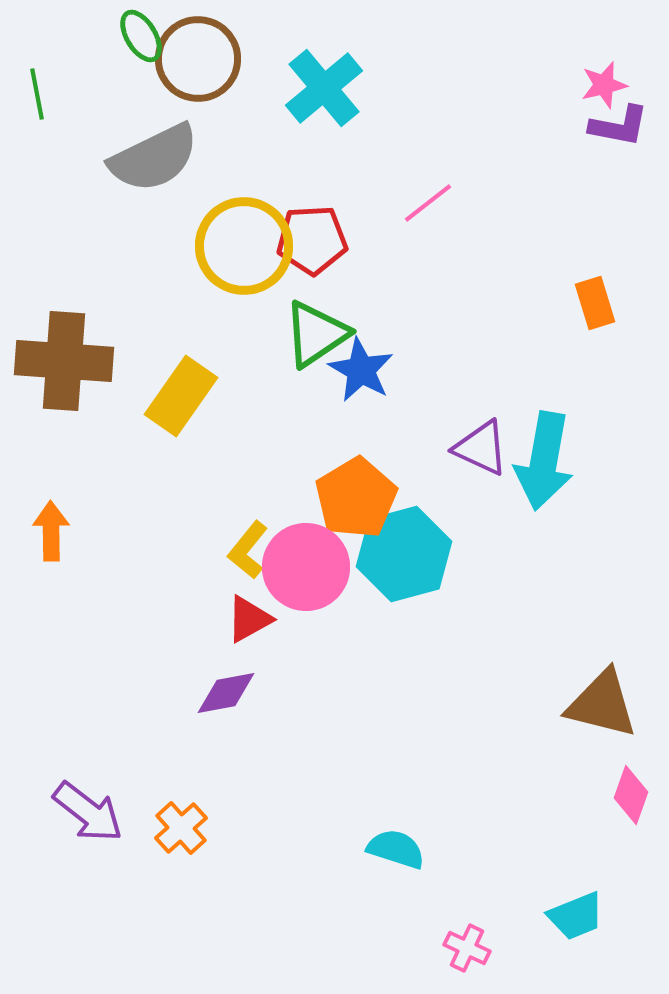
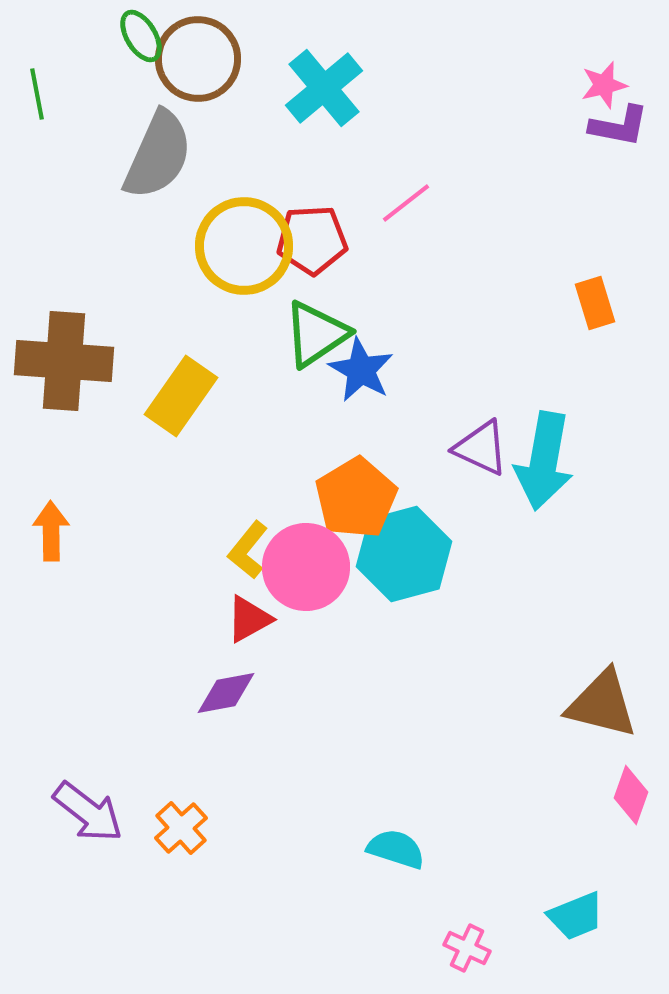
gray semicircle: moved 4 px right, 3 px up; rotated 40 degrees counterclockwise
pink line: moved 22 px left
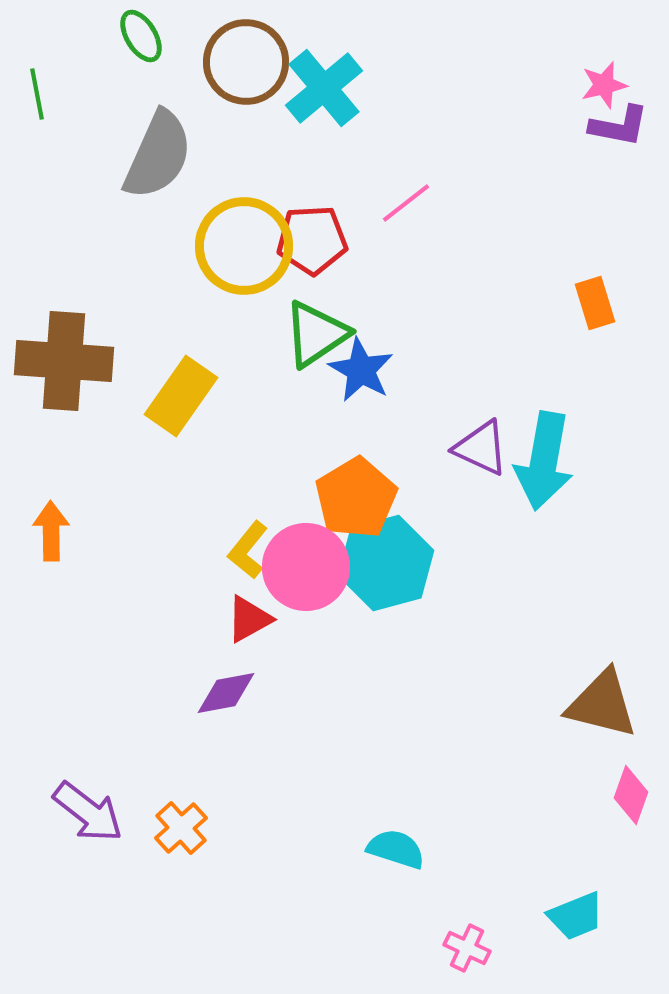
brown circle: moved 48 px right, 3 px down
cyan hexagon: moved 18 px left, 9 px down
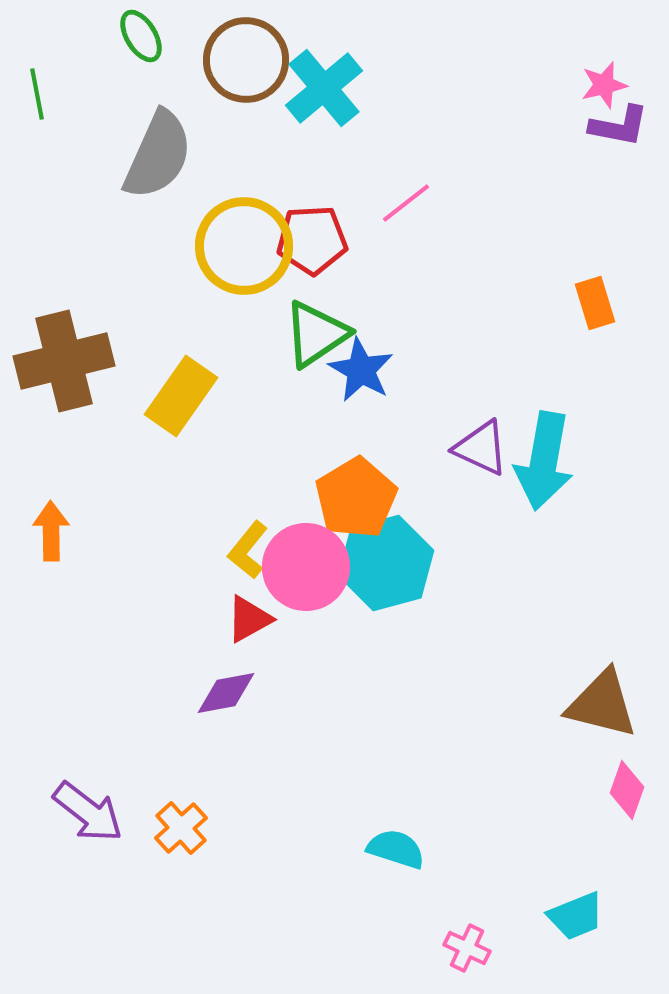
brown circle: moved 2 px up
brown cross: rotated 18 degrees counterclockwise
pink diamond: moved 4 px left, 5 px up
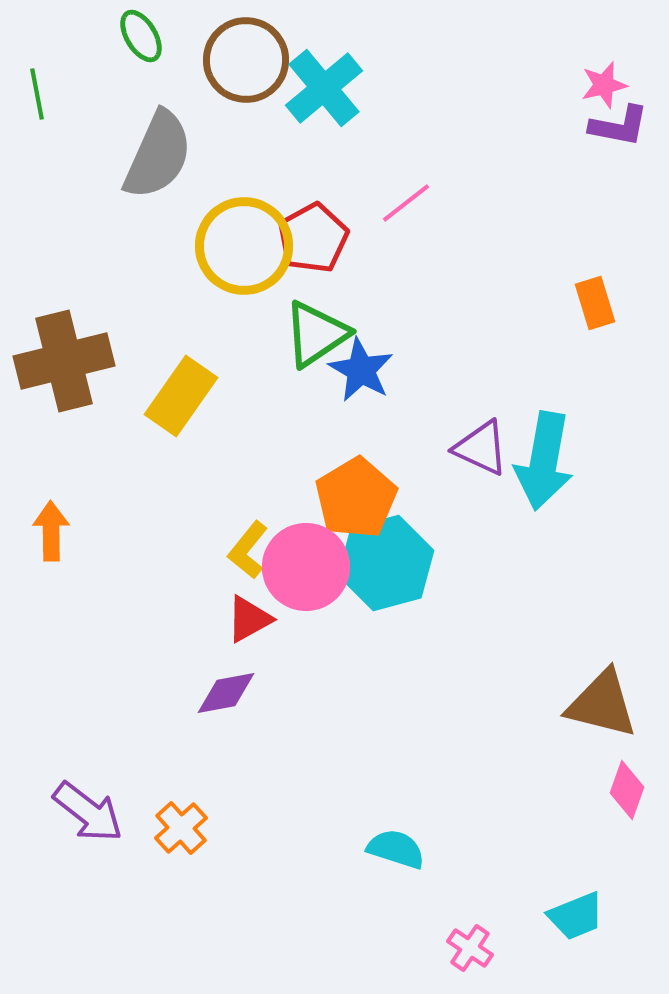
red pentagon: moved 1 px right, 2 px up; rotated 26 degrees counterclockwise
pink cross: moved 3 px right; rotated 9 degrees clockwise
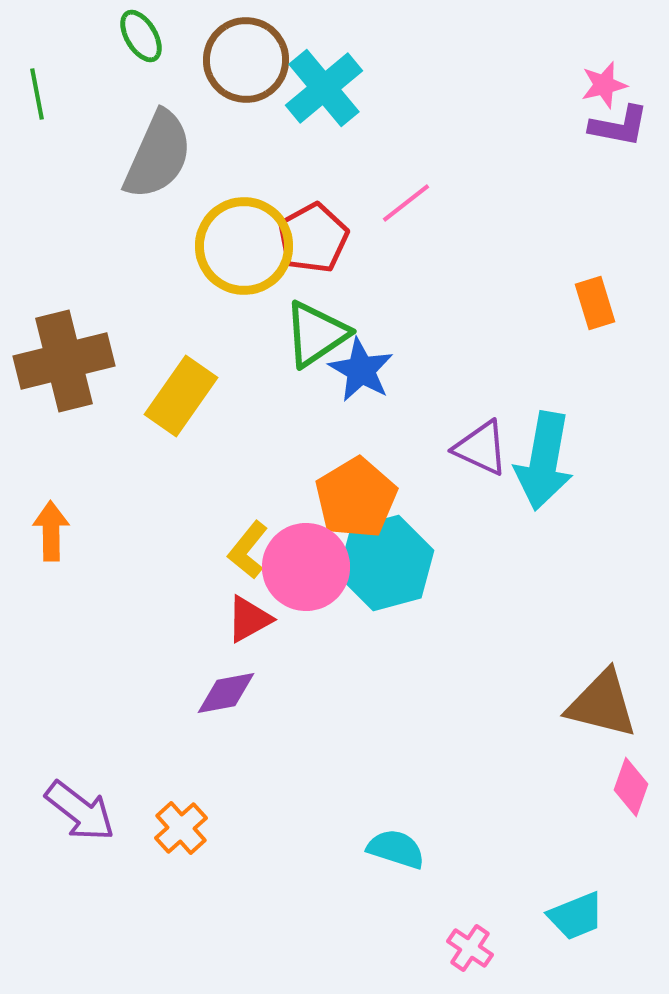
pink diamond: moved 4 px right, 3 px up
purple arrow: moved 8 px left, 1 px up
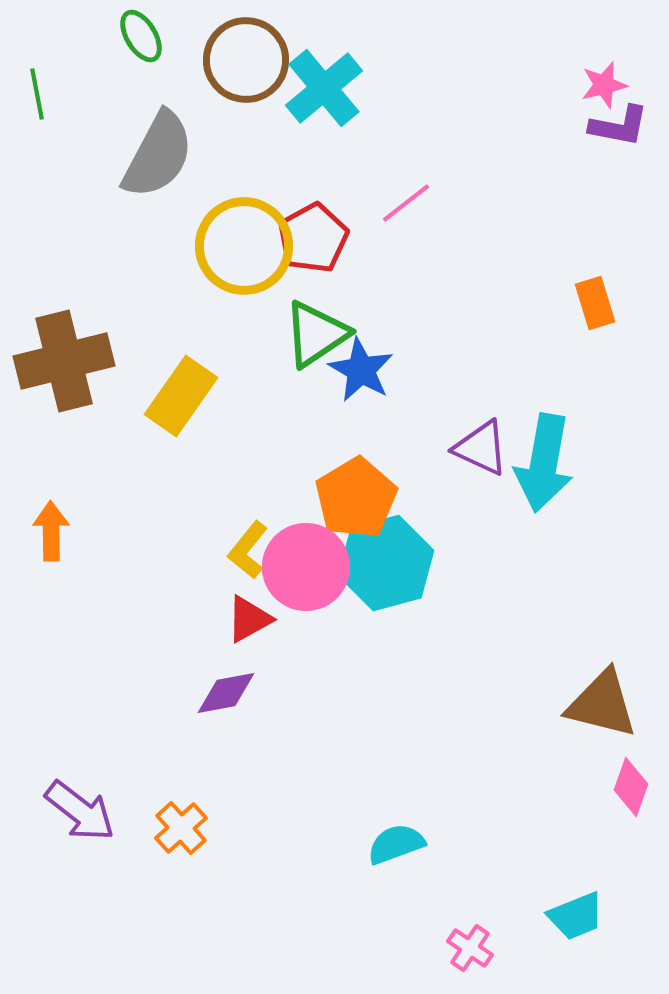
gray semicircle: rotated 4 degrees clockwise
cyan arrow: moved 2 px down
cyan semicircle: moved 5 px up; rotated 38 degrees counterclockwise
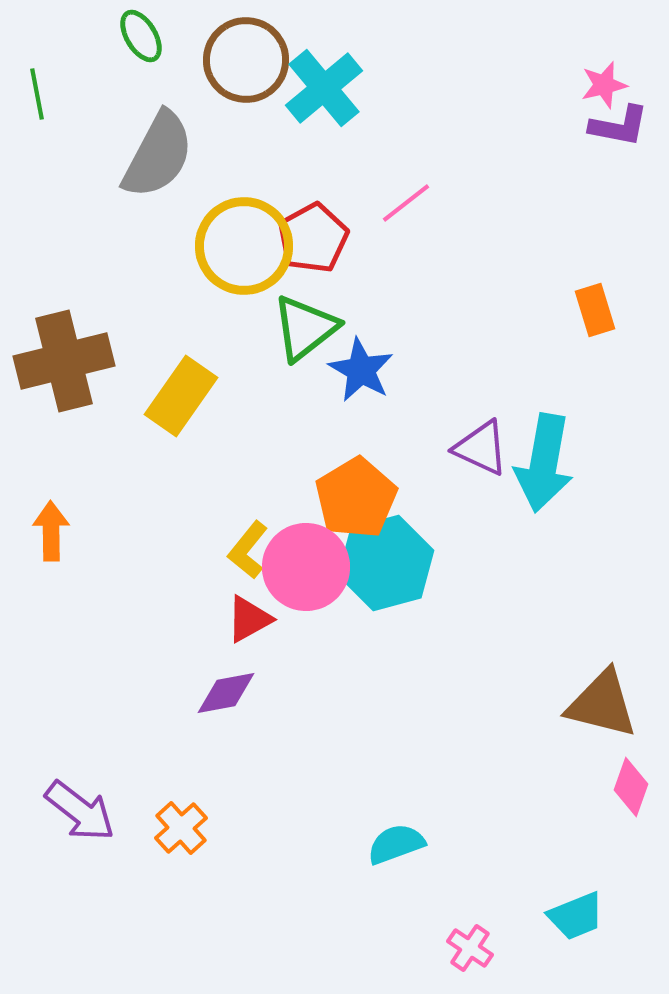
orange rectangle: moved 7 px down
green triangle: moved 11 px left, 6 px up; rotated 4 degrees counterclockwise
